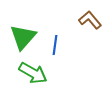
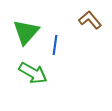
green triangle: moved 3 px right, 5 px up
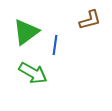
brown L-shape: rotated 115 degrees clockwise
green triangle: rotated 12 degrees clockwise
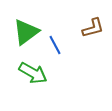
brown L-shape: moved 3 px right, 8 px down
blue line: rotated 36 degrees counterclockwise
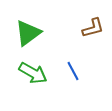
green triangle: moved 2 px right, 1 px down
blue line: moved 18 px right, 26 px down
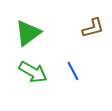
green arrow: moved 1 px up
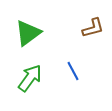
green arrow: moved 3 px left, 6 px down; rotated 84 degrees counterclockwise
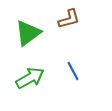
brown L-shape: moved 24 px left, 9 px up
green arrow: rotated 24 degrees clockwise
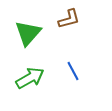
green triangle: rotated 12 degrees counterclockwise
